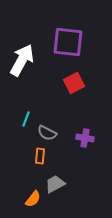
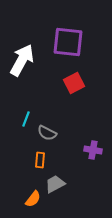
purple cross: moved 8 px right, 12 px down
orange rectangle: moved 4 px down
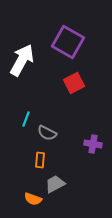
purple square: rotated 24 degrees clockwise
purple cross: moved 6 px up
orange semicircle: rotated 72 degrees clockwise
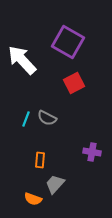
white arrow: rotated 72 degrees counterclockwise
gray semicircle: moved 15 px up
purple cross: moved 1 px left, 8 px down
gray trapezoid: rotated 20 degrees counterclockwise
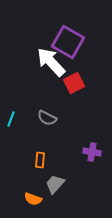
white arrow: moved 29 px right, 2 px down
cyan line: moved 15 px left
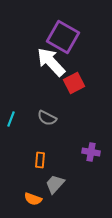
purple square: moved 5 px left, 5 px up
purple cross: moved 1 px left
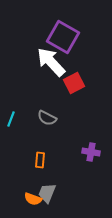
gray trapezoid: moved 8 px left, 9 px down; rotated 20 degrees counterclockwise
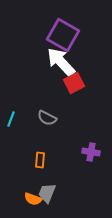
purple square: moved 2 px up
white arrow: moved 10 px right
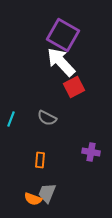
red square: moved 4 px down
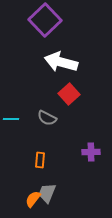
purple square: moved 18 px left, 15 px up; rotated 16 degrees clockwise
white arrow: rotated 32 degrees counterclockwise
red square: moved 5 px left, 7 px down; rotated 15 degrees counterclockwise
cyan line: rotated 70 degrees clockwise
purple cross: rotated 12 degrees counterclockwise
orange semicircle: rotated 108 degrees clockwise
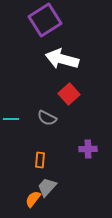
purple square: rotated 12 degrees clockwise
white arrow: moved 1 px right, 3 px up
purple cross: moved 3 px left, 3 px up
gray trapezoid: moved 6 px up; rotated 20 degrees clockwise
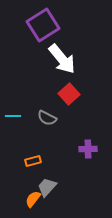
purple square: moved 2 px left, 5 px down
white arrow: rotated 144 degrees counterclockwise
cyan line: moved 2 px right, 3 px up
orange rectangle: moved 7 px left, 1 px down; rotated 70 degrees clockwise
